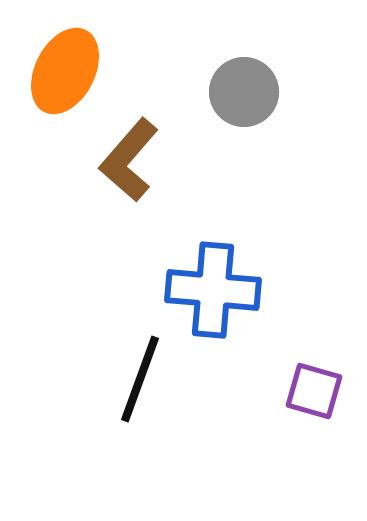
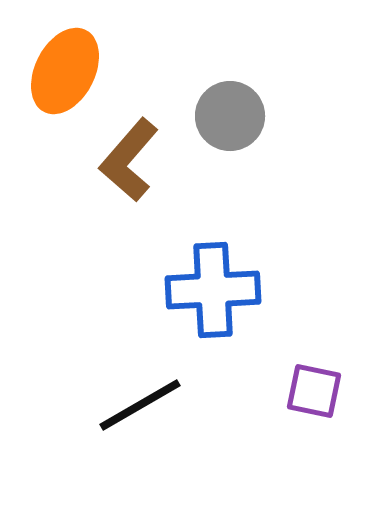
gray circle: moved 14 px left, 24 px down
blue cross: rotated 8 degrees counterclockwise
black line: moved 26 px down; rotated 40 degrees clockwise
purple square: rotated 4 degrees counterclockwise
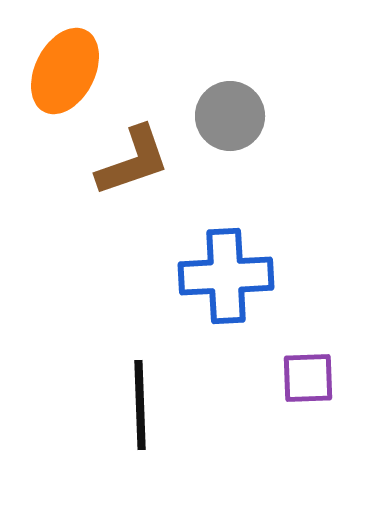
brown L-shape: moved 4 px right, 1 px down; rotated 150 degrees counterclockwise
blue cross: moved 13 px right, 14 px up
purple square: moved 6 px left, 13 px up; rotated 14 degrees counterclockwise
black line: rotated 62 degrees counterclockwise
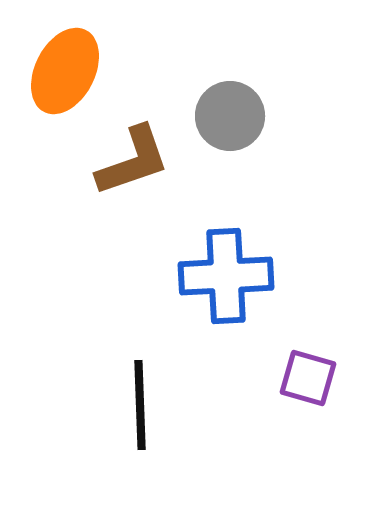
purple square: rotated 18 degrees clockwise
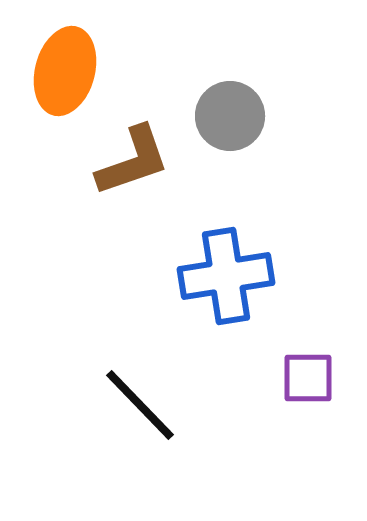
orange ellipse: rotated 12 degrees counterclockwise
blue cross: rotated 6 degrees counterclockwise
purple square: rotated 16 degrees counterclockwise
black line: rotated 42 degrees counterclockwise
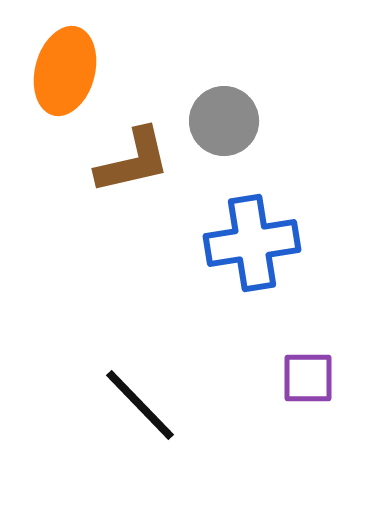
gray circle: moved 6 px left, 5 px down
brown L-shape: rotated 6 degrees clockwise
blue cross: moved 26 px right, 33 px up
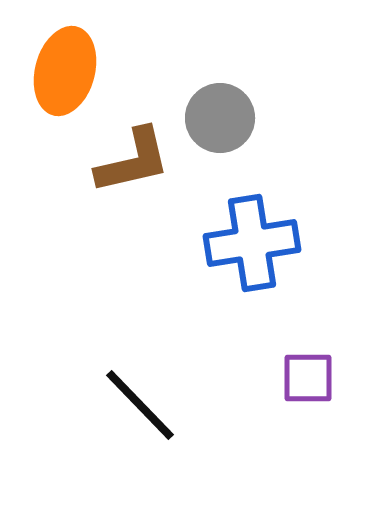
gray circle: moved 4 px left, 3 px up
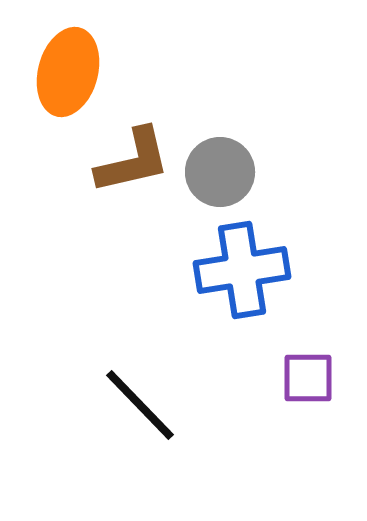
orange ellipse: moved 3 px right, 1 px down
gray circle: moved 54 px down
blue cross: moved 10 px left, 27 px down
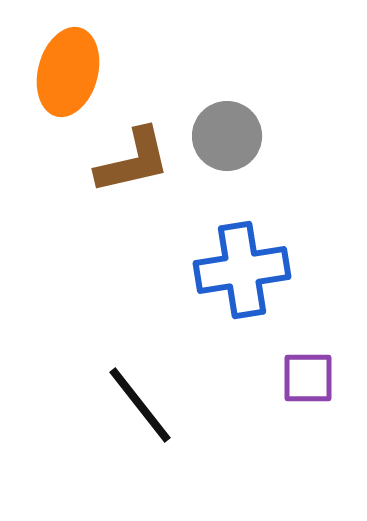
gray circle: moved 7 px right, 36 px up
black line: rotated 6 degrees clockwise
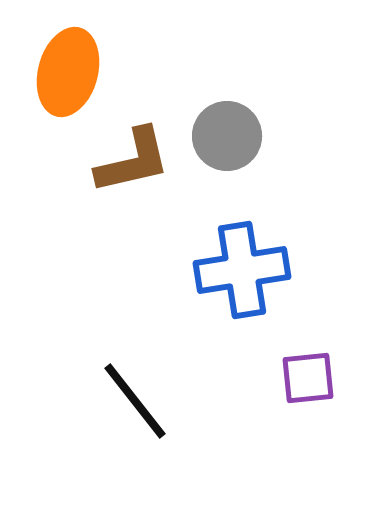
purple square: rotated 6 degrees counterclockwise
black line: moved 5 px left, 4 px up
